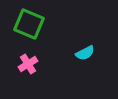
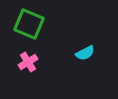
pink cross: moved 2 px up
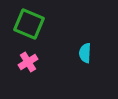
cyan semicircle: rotated 120 degrees clockwise
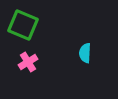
green square: moved 6 px left, 1 px down
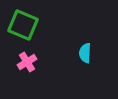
pink cross: moved 1 px left
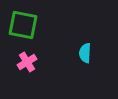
green square: rotated 12 degrees counterclockwise
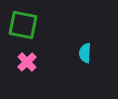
pink cross: rotated 12 degrees counterclockwise
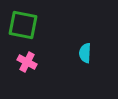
pink cross: rotated 18 degrees counterclockwise
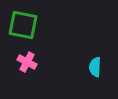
cyan semicircle: moved 10 px right, 14 px down
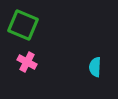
green square: rotated 12 degrees clockwise
